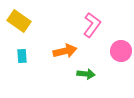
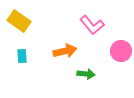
pink L-shape: rotated 105 degrees clockwise
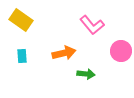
yellow rectangle: moved 2 px right, 1 px up
orange arrow: moved 1 px left, 2 px down
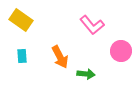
orange arrow: moved 4 px left, 4 px down; rotated 75 degrees clockwise
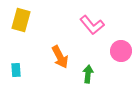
yellow rectangle: rotated 70 degrees clockwise
cyan rectangle: moved 6 px left, 14 px down
green arrow: moved 2 px right; rotated 90 degrees counterclockwise
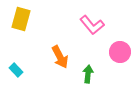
yellow rectangle: moved 1 px up
pink circle: moved 1 px left, 1 px down
cyan rectangle: rotated 40 degrees counterclockwise
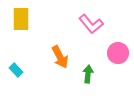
yellow rectangle: rotated 15 degrees counterclockwise
pink L-shape: moved 1 px left, 1 px up
pink circle: moved 2 px left, 1 px down
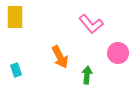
yellow rectangle: moved 6 px left, 2 px up
cyan rectangle: rotated 24 degrees clockwise
green arrow: moved 1 px left, 1 px down
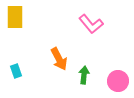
pink circle: moved 28 px down
orange arrow: moved 1 px left, 2 px down
cyan rectangle: moved 1 px down
green arrow: moved 3 px left
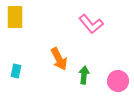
cyan rectangle: rotated 32 degrees clockwise
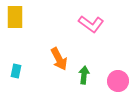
pink L-shape: rotated 15 degrees counterclockwise
